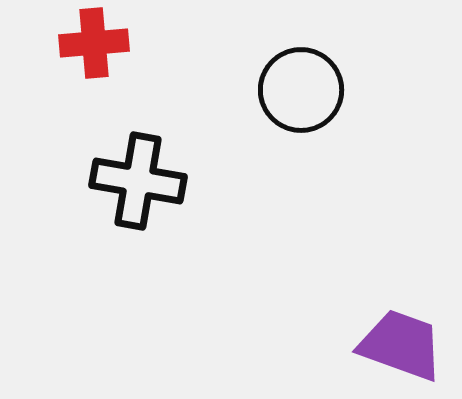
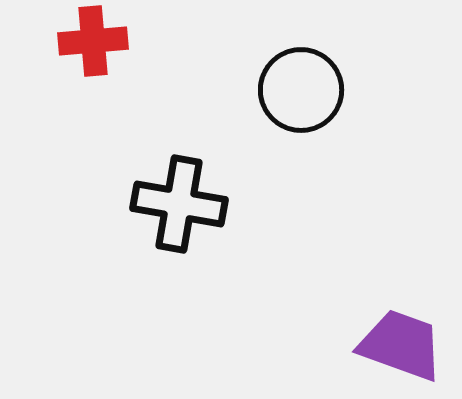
red cross: moved 1 px left, 2 px up
black cross: moved 41 px right, 23 px down
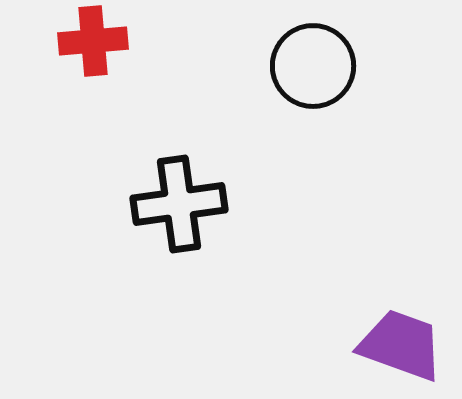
black circle: moved 12 px right, 24 px up
black cross: rotated 18 degrees counterclockwise
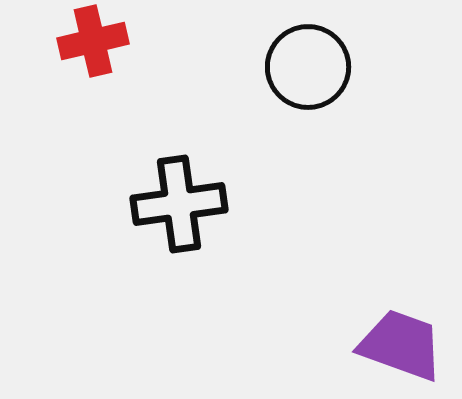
red cross: rotated 8 degrees counterclockwise
black circle: moved 5 px left, 1 px down
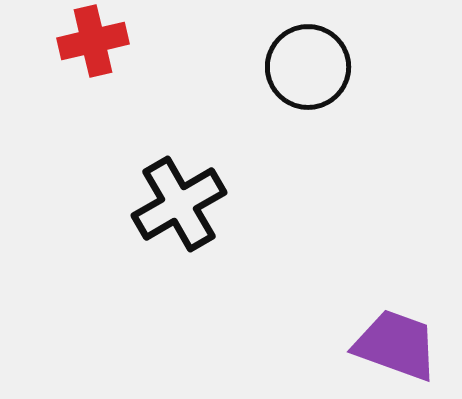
black cross: rotated 22 degrees counterclockwise
purple trapezoid: moved 5 px left
